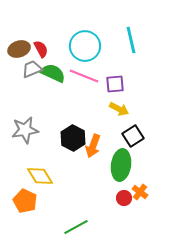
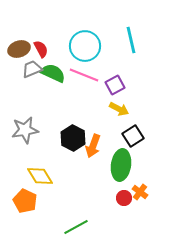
pink line: moved 1 px up
purple square: moved 1 px down; rotated 24 degrees counterclockwise
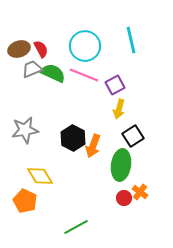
yellow arrow: rotated 78 degrees clockwise
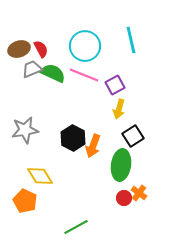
orange cross: moved 1 px left, 1 px down
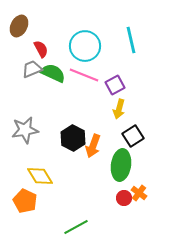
brown ellipse: moved 23 px up; rotated 45 degrees counterclockwise
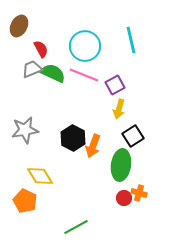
orange cross: rotated 21 degrees counterclockwise
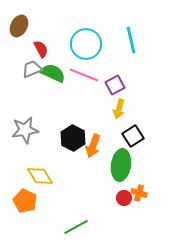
cyan circle: moved 1 px right, 2 px up
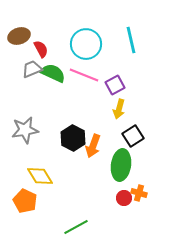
brown ellipse: moved 10 px down; rotated 45 degrees clockwise
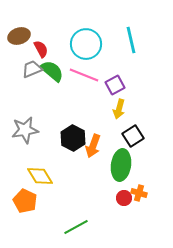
green semicircle: moved 1 px left, 2 px up; rotated 15 degrees clockwise
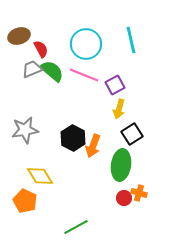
black square: moved 1 px left, 2 px up
